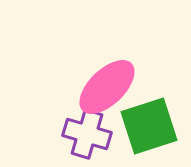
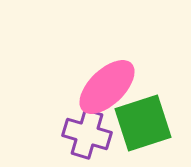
green square: moved 6 px left, 3 px up
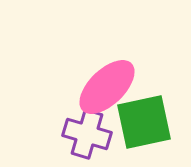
green square: moved 1 px right, 1 px up; rotated 6 degrees clockwise
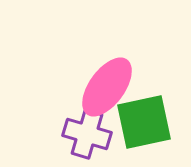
pink ellipse: rotated 10 degrees counterclockwise
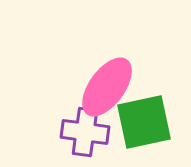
purple cross: moved 2 px left, 2 px up; rotated 9 degrees counterclockwise
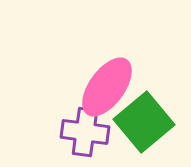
green square: rotated 28 degrees counterclockwise
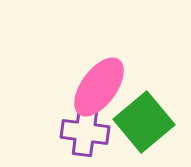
pink ellipse: moved 8 px left
